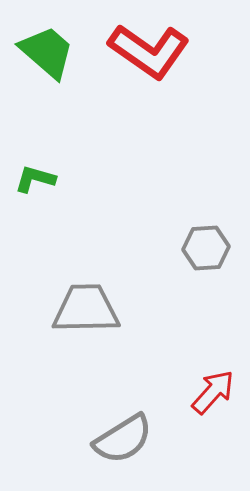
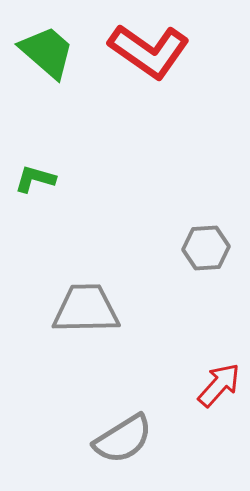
red arrow: moved 6 px right, 7 px up
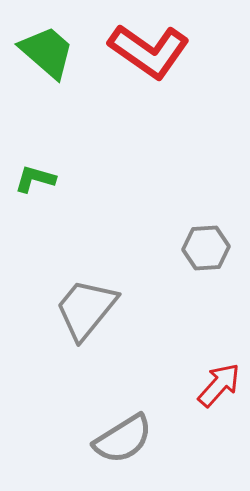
gray trapezoid: rotated 50 degrees counterclockwise
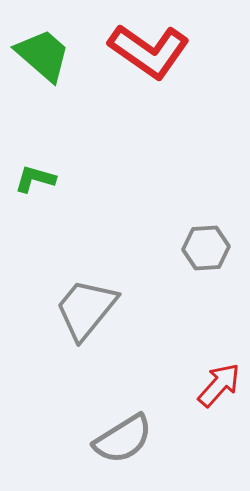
green trapezoid: moved 4 px left, 3 px down
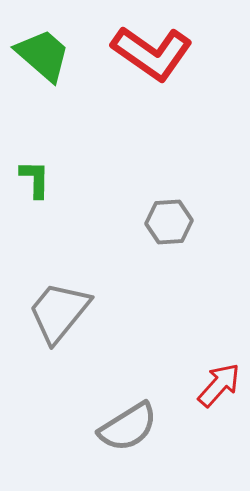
red L-shape: moved 3 px right, 2 px down
green L-shape: rotated 75 degrees clockwise
gray hexagon: moved 37 px left, 26 px up
gray trapezoid: moved 27 px left, 3 px down
gray semicircle: moved 5 px right, 12 px up
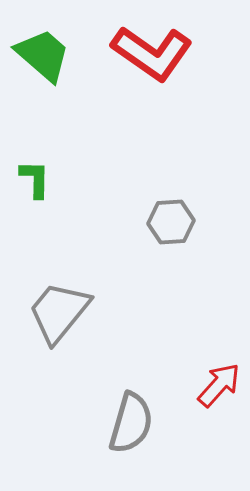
gray hexagon: moved 2 px right
gray semicircle: moved 3 px right, 4 px up; rotated 42 degrees counterclockwise
